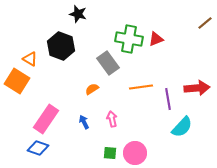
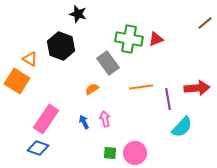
pink arrow: moved 7 px left
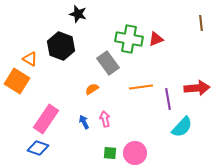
brown line: moved 4 px left; rotated 56 degrees counterclockwise
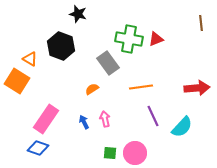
purple line: moved 15 px left, 17 px down; rotated 15 degrees counterclockwise
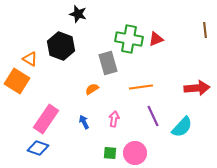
brown line: moved 4 px right, 7 px down
gray rectangle: rotated 20 degrees clockwise
pink arrow: moved 9 px right; rotated 21 degrees clockwise
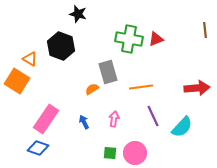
gray rectangle: moved 9 px down
